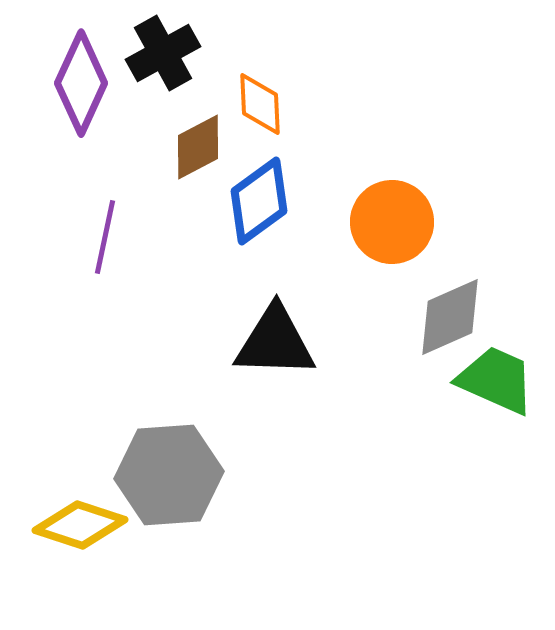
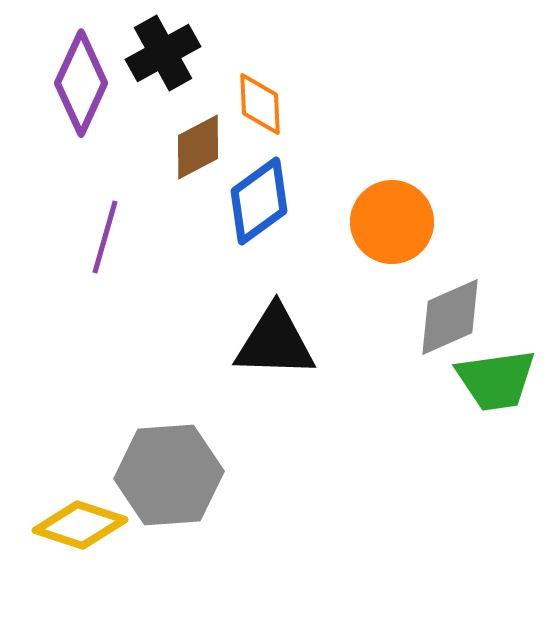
purple line: rotated 4 degrees clockwise
green trapezoid: rotated 148 degrees clockwise
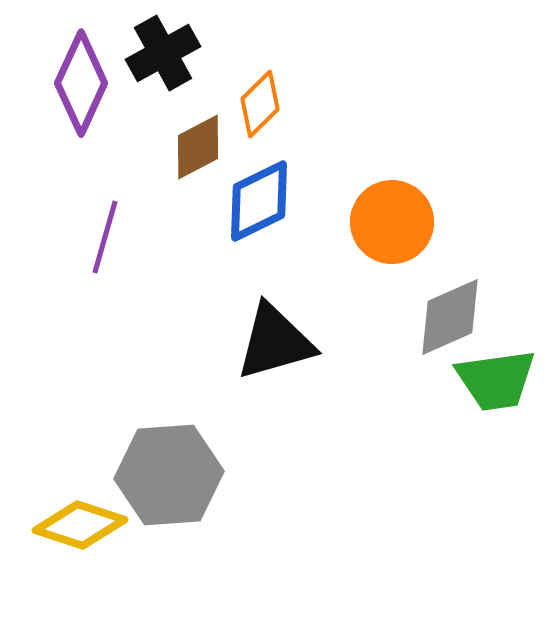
orange diamond: rotated 48 degrees clockwise
blue diamond: rotated 10 degrees clockwise
black triangle: rotated 18 degrees counterclockwise
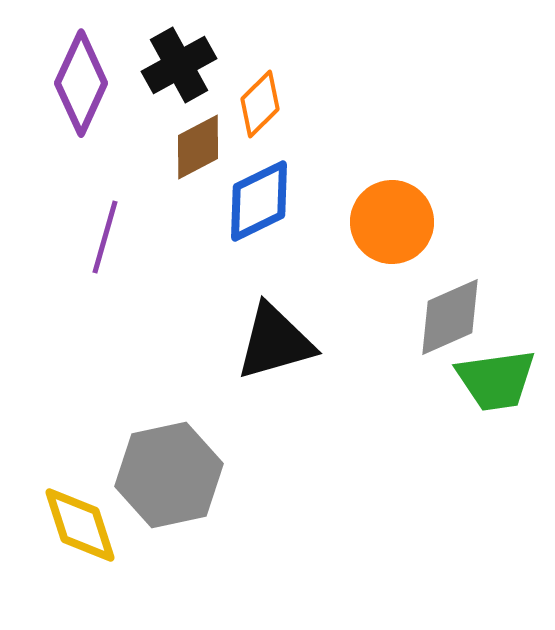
black cross: moved 16 px right, 12 px down
gray hexagon: rotated 8 degrees counterclockwise
yellow diamond: rotated 54 degrees clockwise
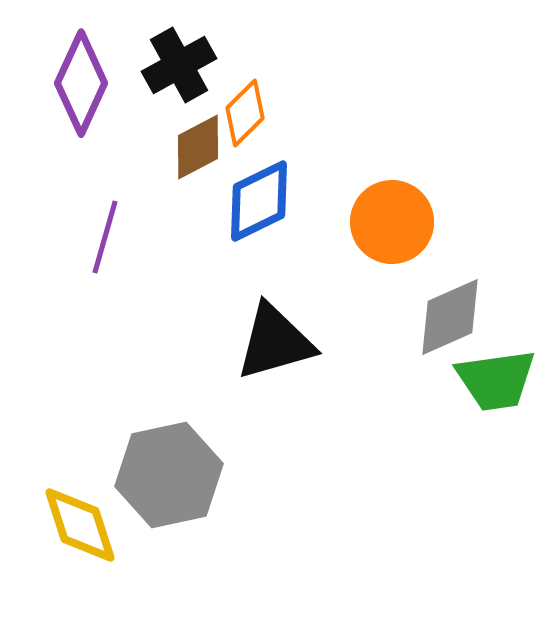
orange diamond: moved 15 px left, 9 px down
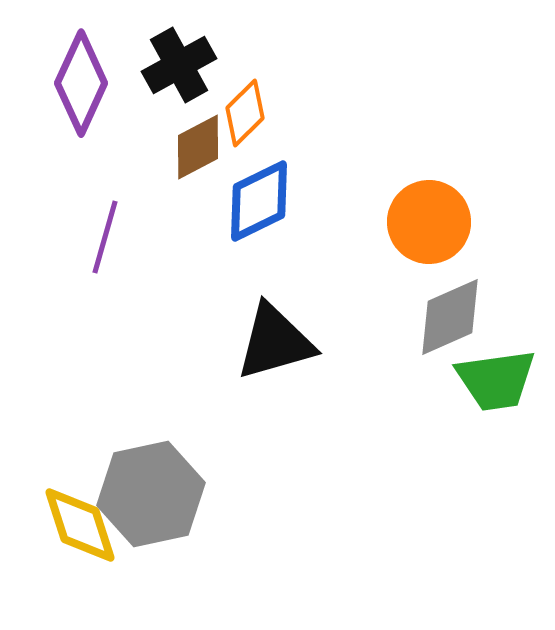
orange circle: moved 37 px right
gray hexagon: moved 18 px left, 19 px down
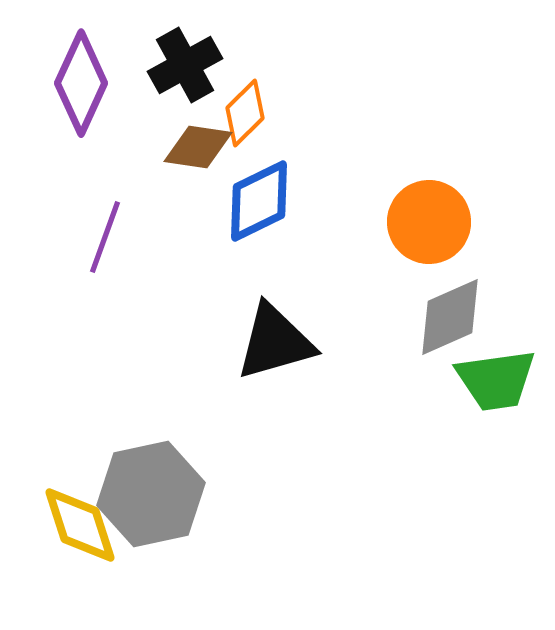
black cross: moved 6 px right
brown diamond: rotated 36 degrees clockwise
purple line: rotated 4 degrees clockwise
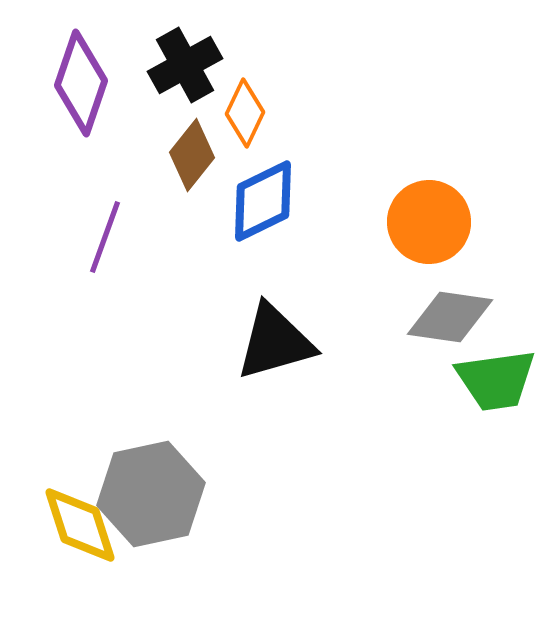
purple diamond: rotated 6 degrees counterclockwise
orange diamond: rotated 20 degrees counterclockwise
brown diamond: moved 6 px left, 8 px down; rotated 60 degrees counterclockwise
blue diamond: moved 4 px right
gray diamond: rotated 32 degrees clockwise
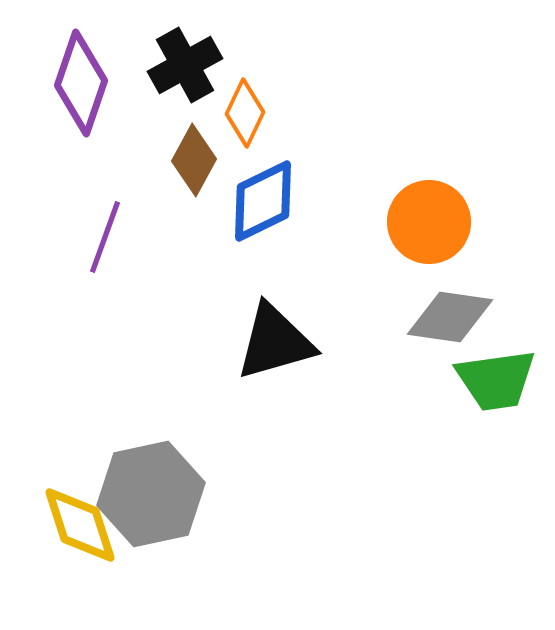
brown diamond: moved 2 px right, 5 px down; rotated 10 degrees counterclockwise
